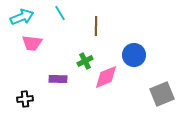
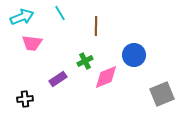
purple rectangle: rotated 36 degrees counterclockwise
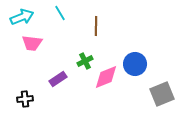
blue circle: moved 1 px right, 9 px down
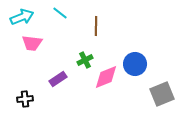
cyan line: rotated 21 degrees counterclockwise
green cross: moved 1 px up
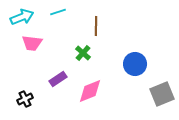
cyan line: moved 2 px left, 1 px up; rotated 56 degrees counterclockwise
green cross: moved 2 px left, 7 px up; rotated 21 degrees counterclockwise
pink diamond: moved 16 px left, 14 px down
black cross: rotated 21 degrees counterclockwise
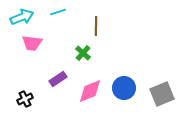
blue circle: moved 11 px left, 24 px down
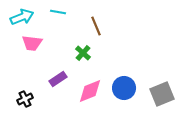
cyan line: rotated 28 degrees clockwise
brown line: rotated 24 degrees counterclockwise
